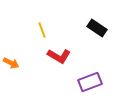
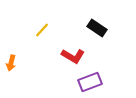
yellow line: rotated 63 degrees clockwise
red L-shape: moved 14 px right
orange arrow: rotated 77 degrees clockwise
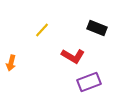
black rectangle: rotated 12 degrees counterclockwise
purple rectangle: moved 1 px left
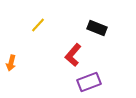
yellow line: moved 4 px left, 5 px up
red L-shape: moved 1 px up; rotated 100 degrees clockwise
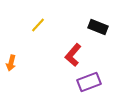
black rectangle: moved 1 px right, 1 px up
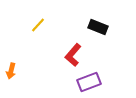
orange arrow: moved 8 px down
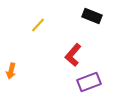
black rectangle: moved 6 px left, 11 px up
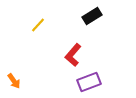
black rectangle: rotated 54 degrees counterclockwise
orange arrow: moved 3 px right, 10 px down; rotated 49 degrees counterclockwise
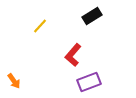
yellow line: moved 2 px right, 1 px down
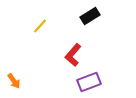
black rectangle: moved 2 px left
